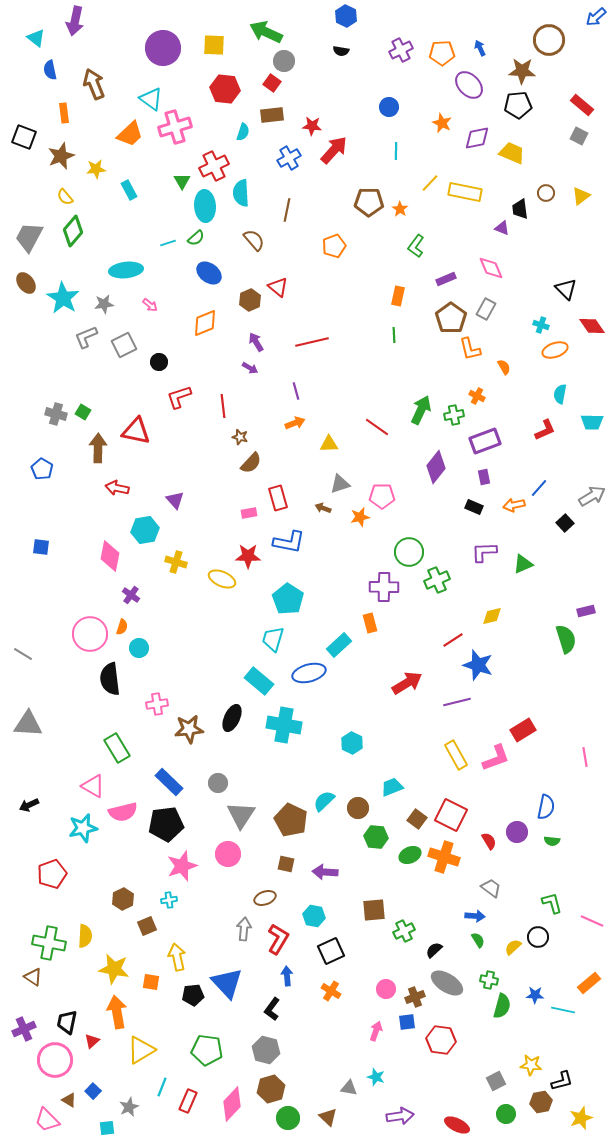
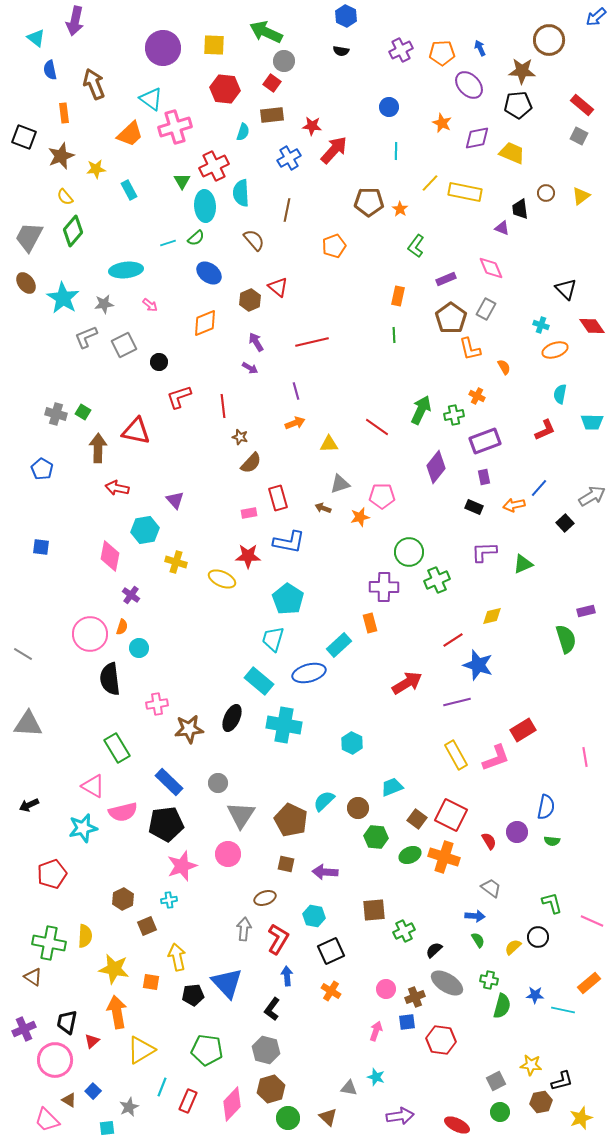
green circle at (506, 1114): moved 6 px left, 2 px up
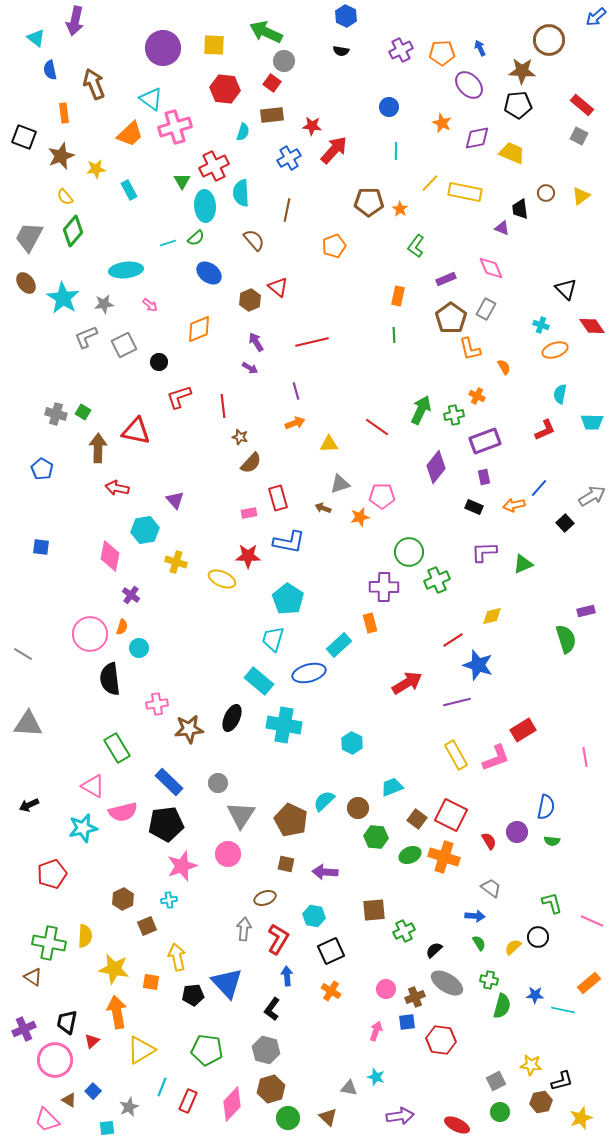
orange diamond at (205, 323): moved 6 px left, 6 px down
green semicircle at (478, 940): moved 1 px right, 3 px down
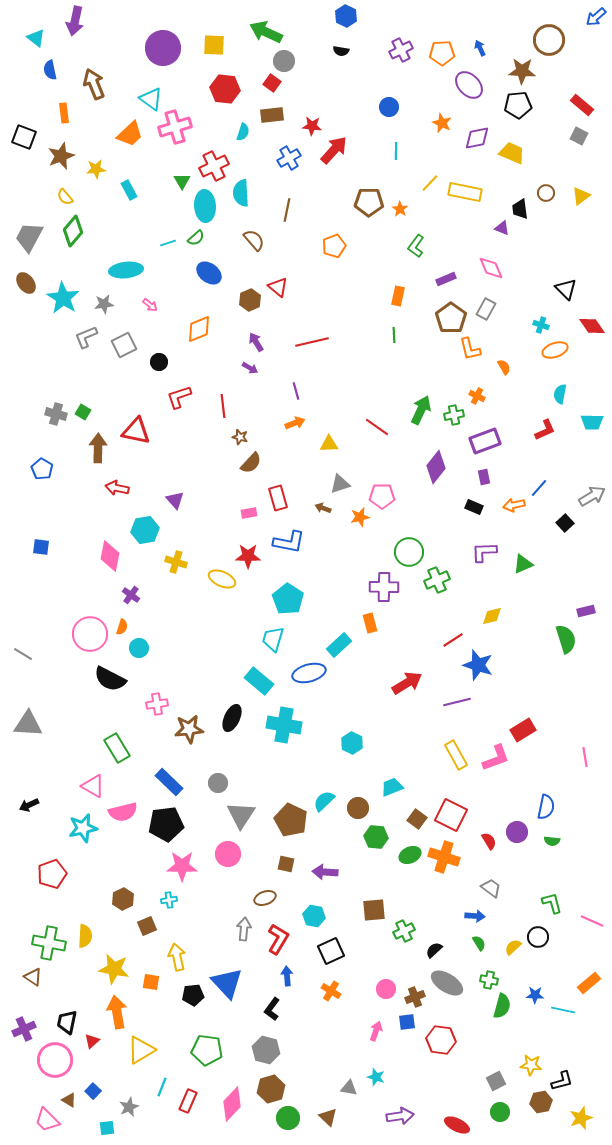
black semicircle at (110, 679): rotated 56 degrees counterclockwise
pink star at (182, 866): rotated 20 degrees clockwise
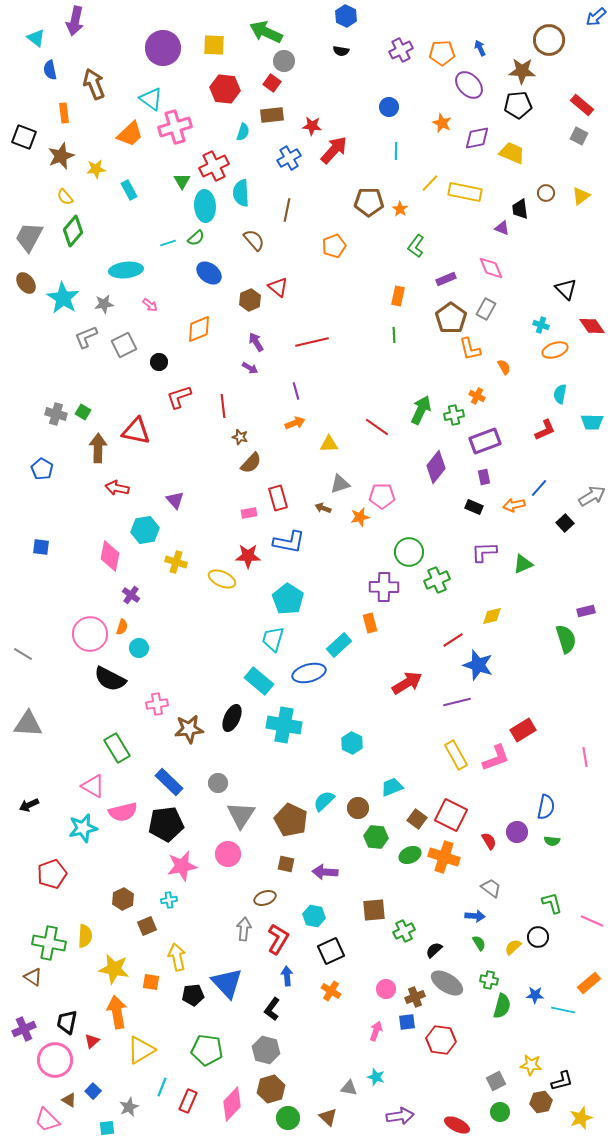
pink star at (182, 866): rotated 12 degrees counterclockwise
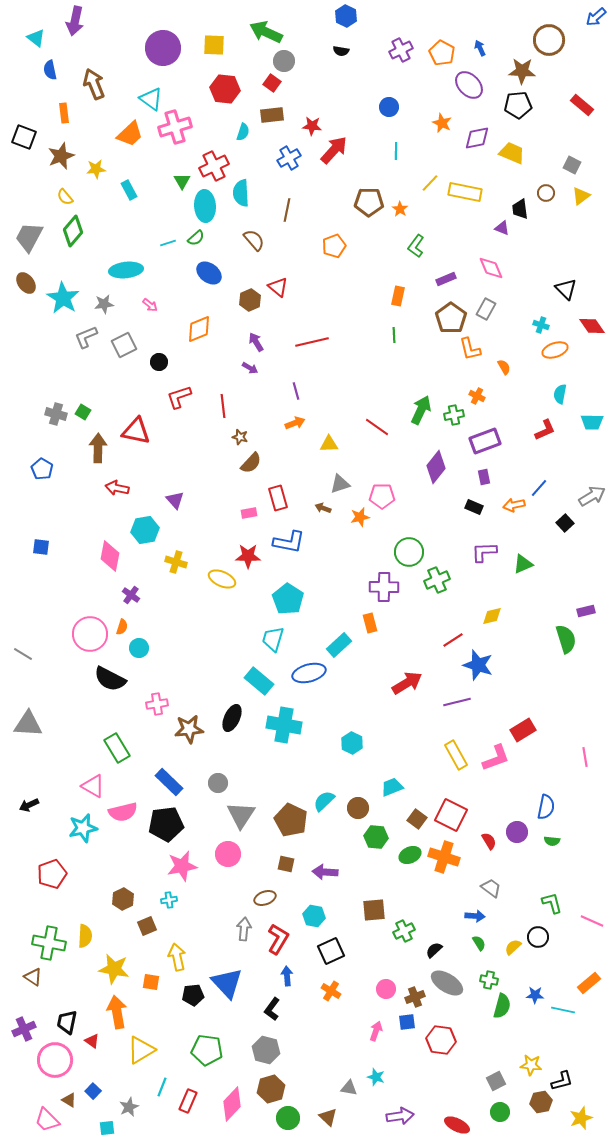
orange pentagon at (442, 53): rotated 30 degrees clockwise
gray square at (579, 136): moved 7 px left, 29 px down
red triangle at (92, 1041): rotated 42 degrees counterclockwise
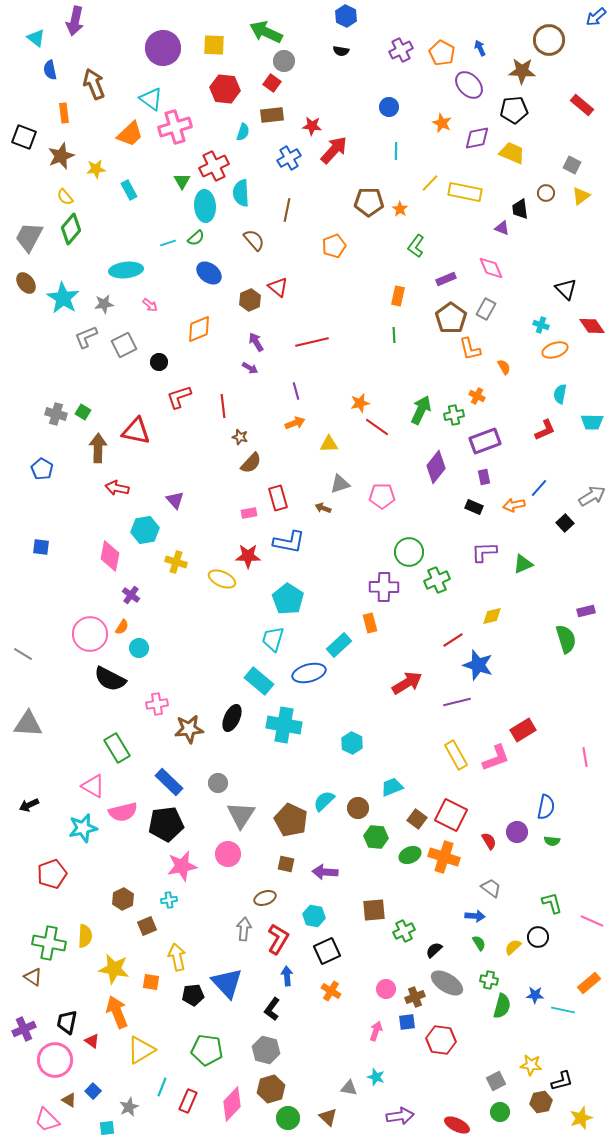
black pentagon at (518, 105): moved 4 px left, 5 px down
green diamond at (73, 231): moved 2 px left, 2 px up
orange star at (360, 517): moved 114 px up
orange semicircle at (122, 627): rotated 14 degrees clockwise
black square at (331, 951): moved 4 px left
orange arrow at (117, 1012): rotated 12 degrees counterclockwise
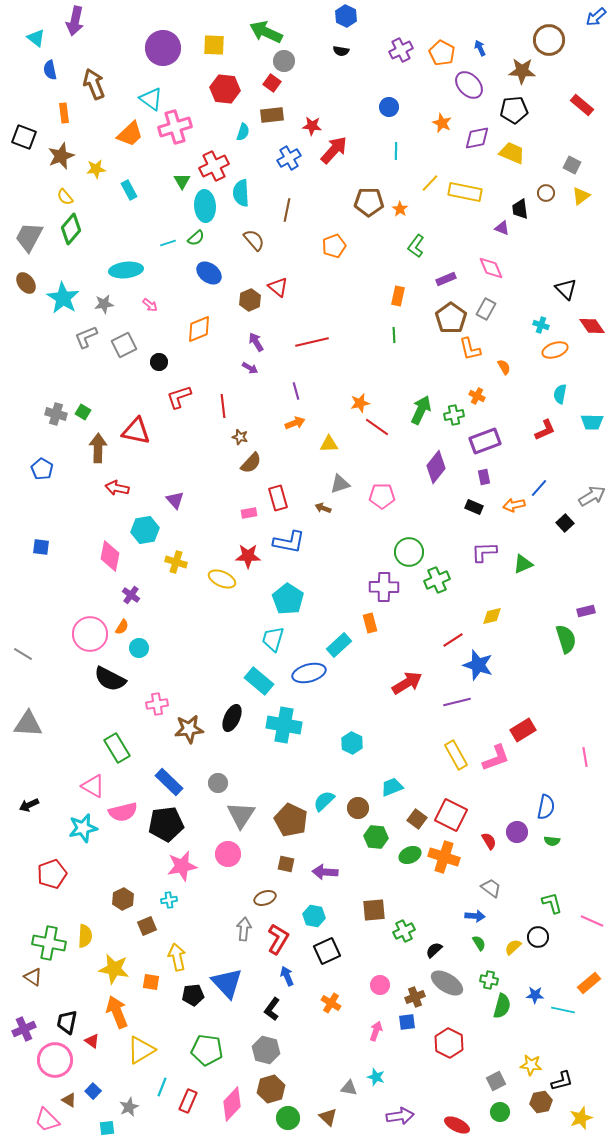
blue arrow at (287, 976): rotated 18 degrees counterclockwise
pink circle at (386, 989): moved 6 px left, 4 px up
orange cross at (331, 991): moved 12 px down
red hexagon at (441, 1040): moved 8 px right, 3 px down; rotated 20 degrees clockwise
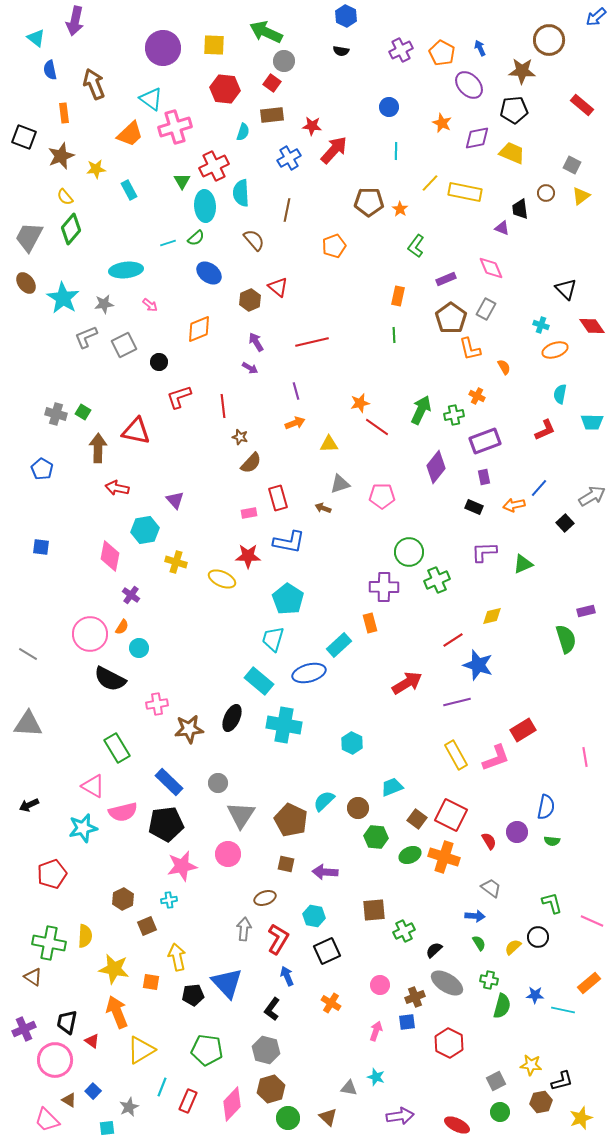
gray line at (23, 654): moved 5 px right
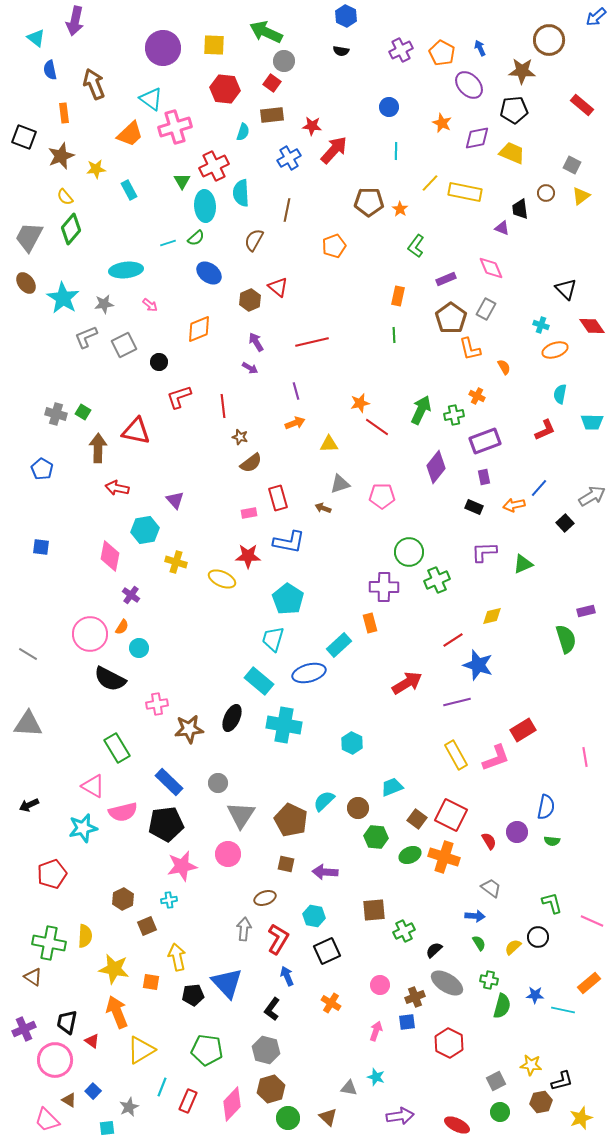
brown semicircle at (254, 240): rotated 110 degrees counterclockwise
brown semicircle at (251, 463): rotated 10 degrees clockwise
